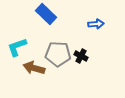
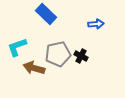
gray pentagon: rotated 15 degrees counterclockwise
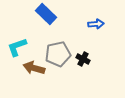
black cross: moved 2 px right, 3 px down
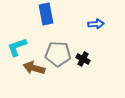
blue rectangle: rotated 35 degrees clockwise
gray pentagon: rotated 15 degrees clockwise
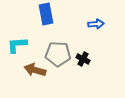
cyan L-shape: moved 2 px up; rotated 15 degrees clockwise
brown arrow: moved 1 px right, 2 px down
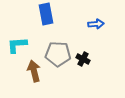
brown arrow: moved 1 px left, 1 px down; rotated 60 degrees clockwise
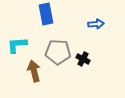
gray pentagon: moved 2 px up
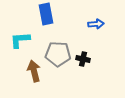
cyan L-shape: moved 3 px right, 5 px up
gray pentagon: moved 2 px down
black cross: rotated 16 degrees counterclockwise
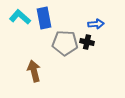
blue rectangle: moved 2 px left, 4 px down
cyan L-shape: moved 23 px up; rotated 45 degrees clockwise
gray pentagon: moved 7 px right, 11 px up
black cross: moved 4 px right, 17 px up
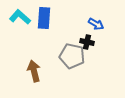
blue rectangle: rotated 15 degrees clockwise
blue arrow: rotated 35 degrees clockwise
gray pentagon: moved 7 px right, 13 px down; rotated 10 degrees clockwise
